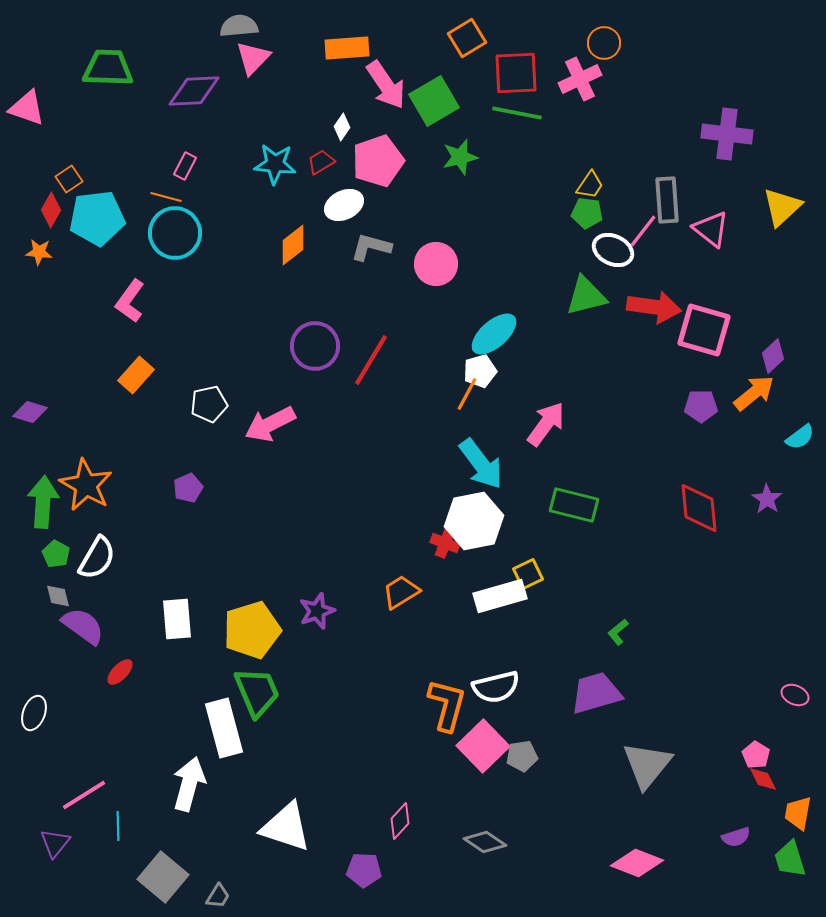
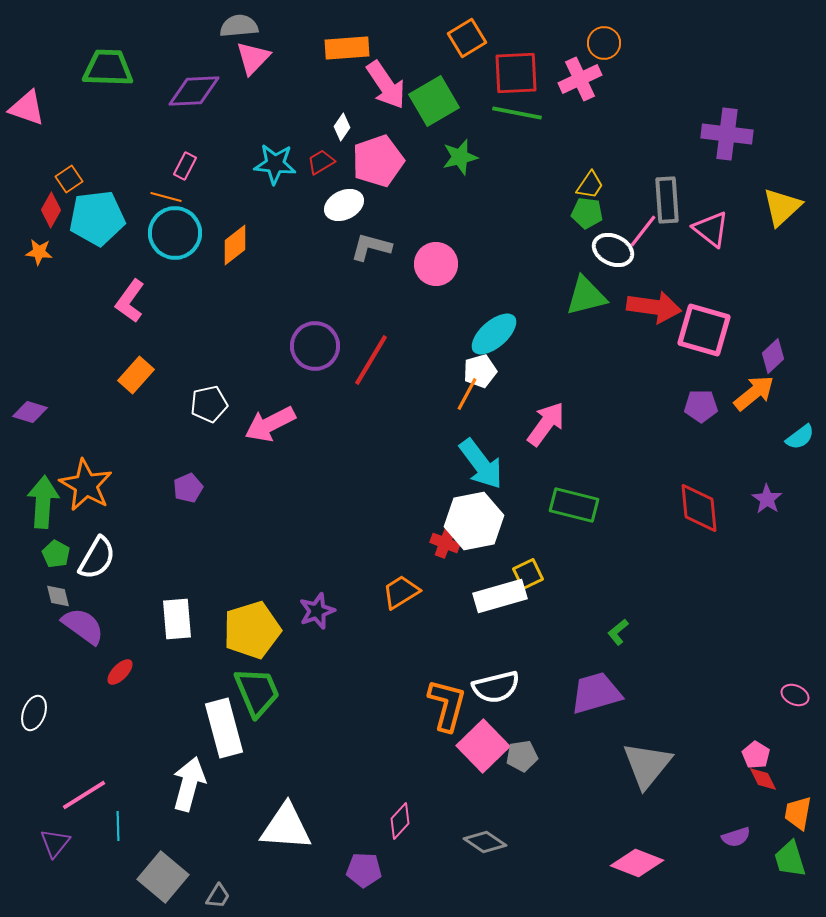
orange diamond at (293, 245): moved 58 px left
white triangle at (286, 827): rotated 14 degrees counterclockwise
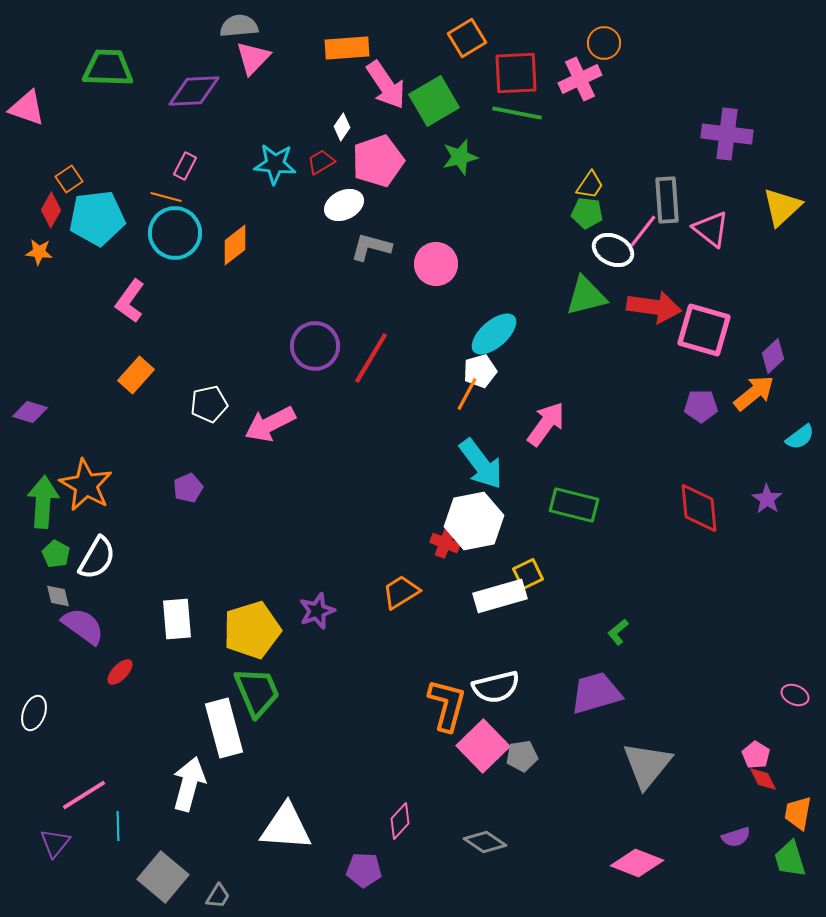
red line at (371, 360): moved 2 px up
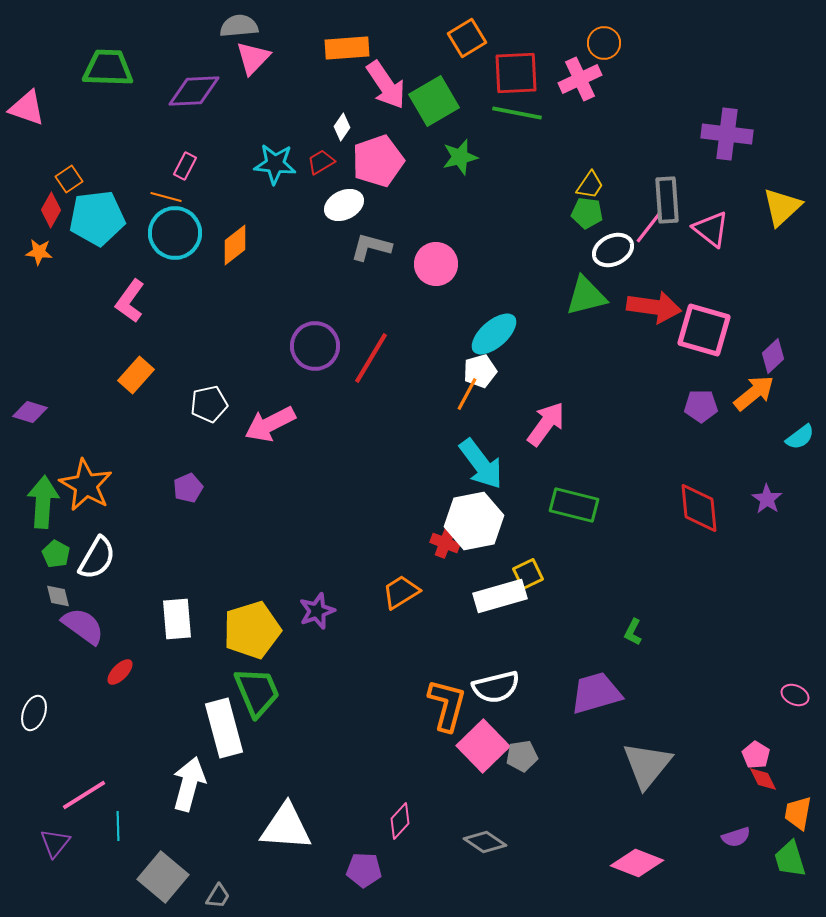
pink line at (643, 231): moved 6 px right, 4 px up
white ellipse at (613, 250): rotated 51 degrees counterclockwise
green L-shape at (618, 632): moved 15 px right; rotated 24 degrees counterclockwise
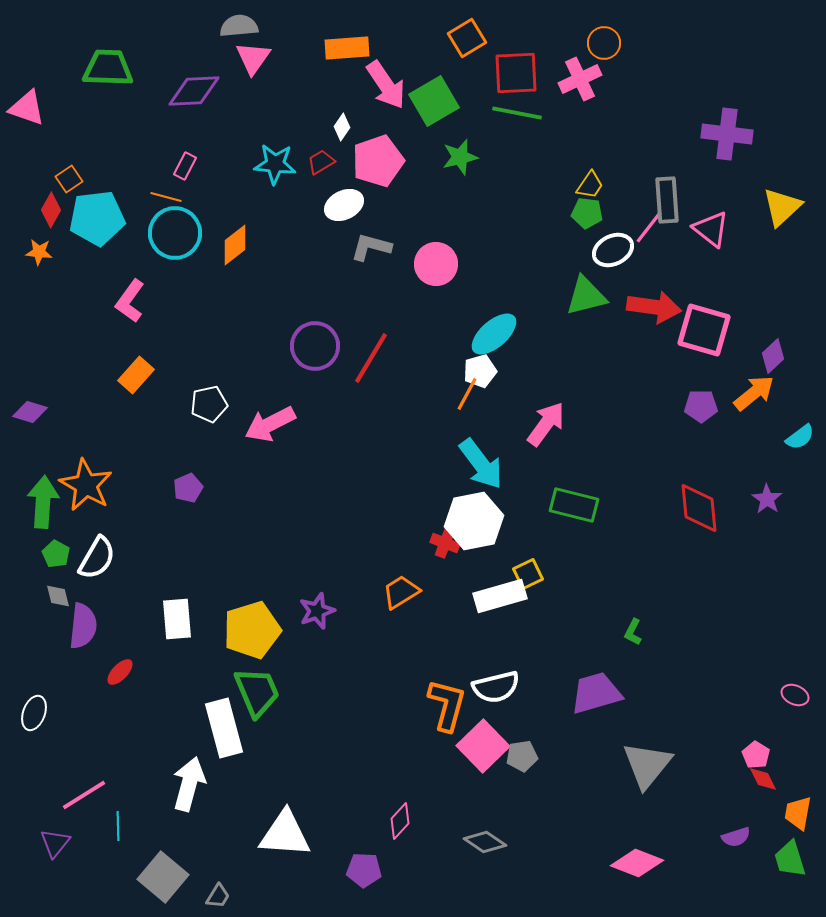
pink triangle at (253, 58): rotated 9 degrees counterclockwise
purple semicircle at (83, 626): rotated 60 degrees clockwise
white triangle at (286, 827): moved 1 px left, 7 px down
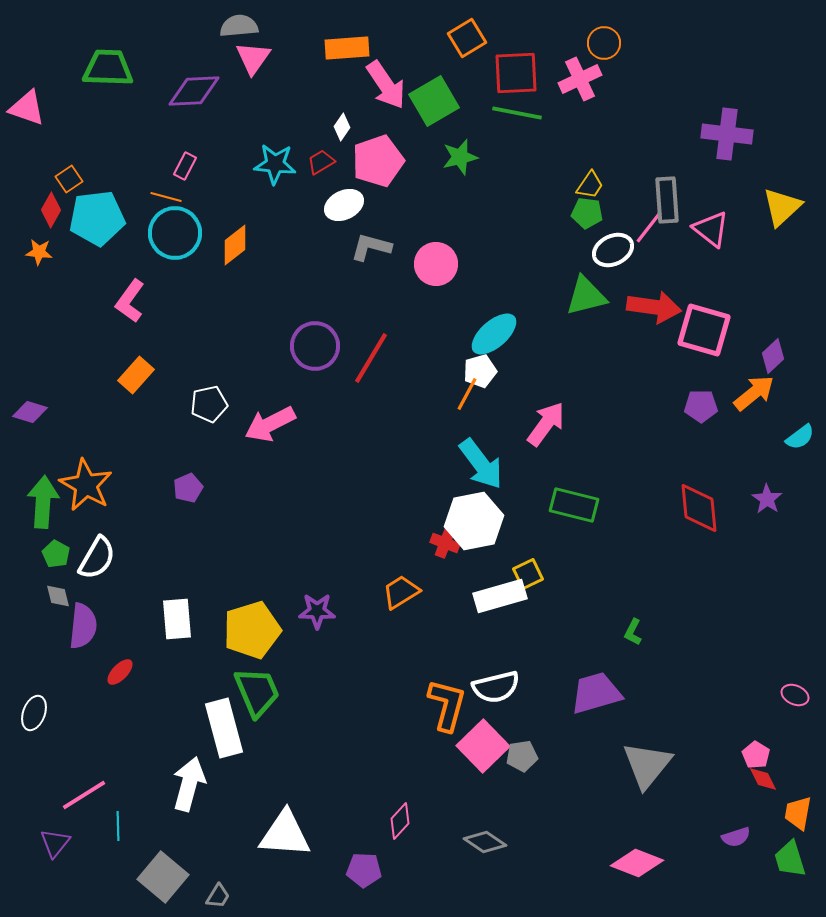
purple star at (317, 611): rotated 21 degrees clockwise
